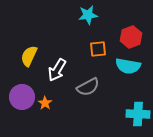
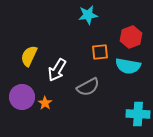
orange square: moved 2 px right, 3 px down
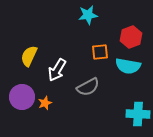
orange star: rotated 16 degrees clockwise
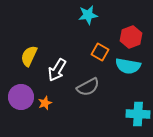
orange square: rotated 36 degrees clockwise
purple circle: moved 1 px left
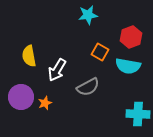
yellow semicircle: rotated 35 degrees counterclockwise
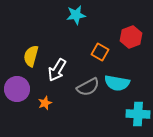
cyan star: moved 12 px left
yellow semicircle: moved 2 px right; rotated 25 degrees clockwise
cyan semicircle: moved 11 px left, 17 px down
purple circle: moved 4 px left, 8 px up
